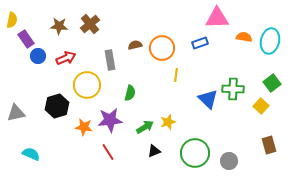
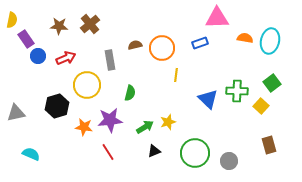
orange semicircle: moved 1 px right, 1 px down
green cross: moved 4 px right, 2 px down
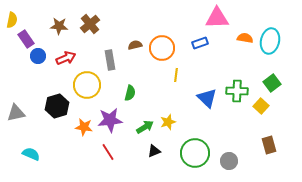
blue triangle: moved 1 px left, 1 px up
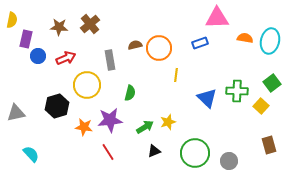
brown star: moved 1 px down
purple rectangle: rotated 48 degrees clockwise
orange circle: moved 3 px left
cyan semicircle: rotated 24 degrees clockwise
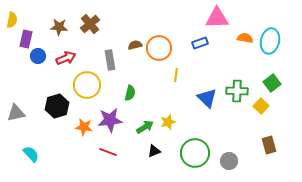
red line: rotated 36 degrees counterclockwise
